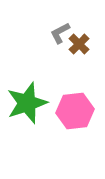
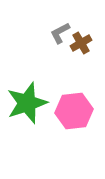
brown cross: moved 2 px right, 1 px up; rotated 15 degrees clockwise
pink hexagon: moved 1 px left
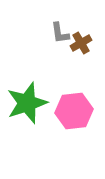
gray L-shape: rotated 70 degrees counterclockwise
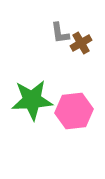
green star: moved 5 px right, 3 px up; rotated 15 degrees clockwise
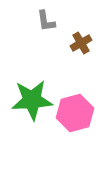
gray L-shape: moved 14 px left, 12 px up
pink hexagon: moved 1 px right, 2 px down; rotated 9 degrees counterclockwise
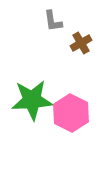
gray L-shape: moved 7 px right
pink hexagon: moved 4 px left; rotated 18 degrees counterclockwise
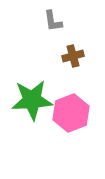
brown cross: moved 8 px left, 13 px down; rotated 15 degrees clockwise
pink hexagon: rotated 12 degrees clockwise
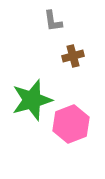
green star: rotated 12 degrees counterclockwise
pink hexagon: moved 11 px down
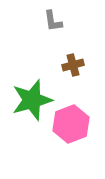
brown cross: moved 9 px down
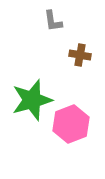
brown cross: moved 7 px right, 10 px up; rotated 25 degrees clockwise
